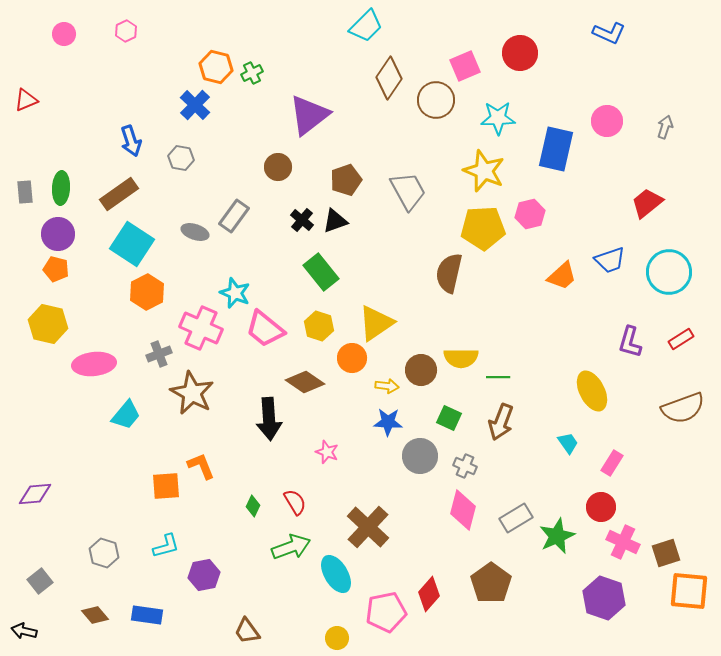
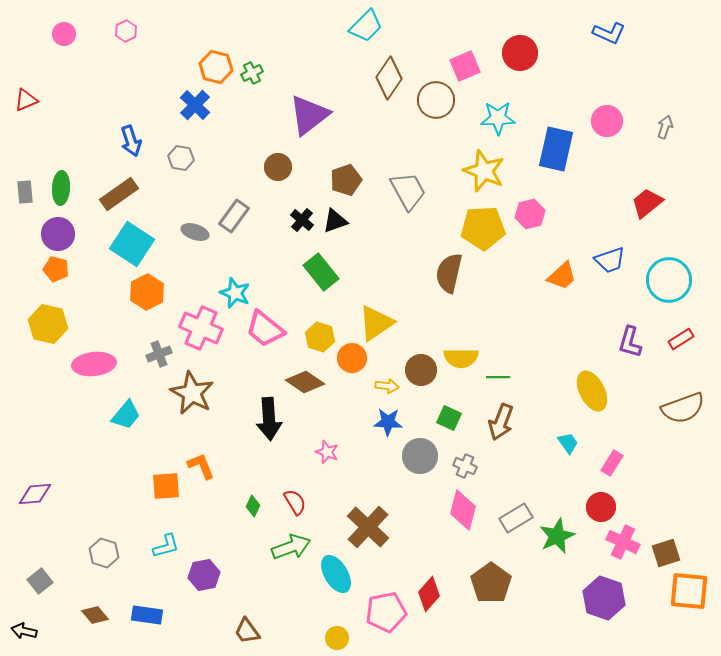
cyan circle at (669, 272): moved 8 px down
yellow hexagon at (319, 326): moved 1 px right, 11 px down
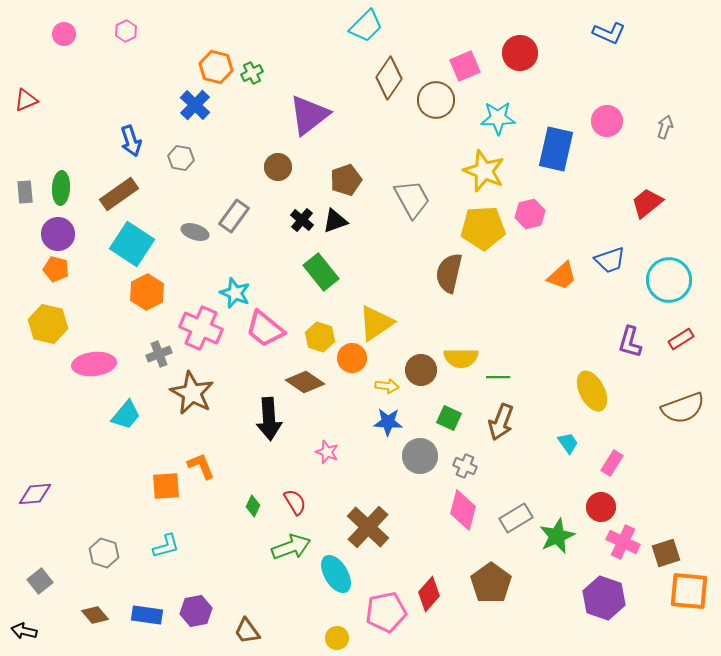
gray trapezoid at (408, 191): moved 4 px right, 8 px down
purple hexagon at (204, 575): moved 8 px left, 36 px down
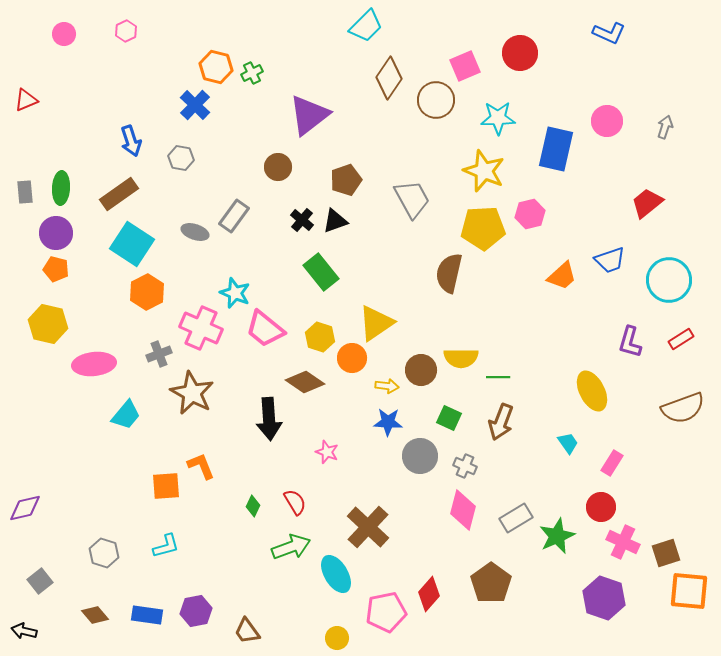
purple circle at (58, 234): moved 2 px left, 1 px up
purple diamond at (35, 494): moved 10 px left, 14 px down; rotated 8 degrees counterclockwise
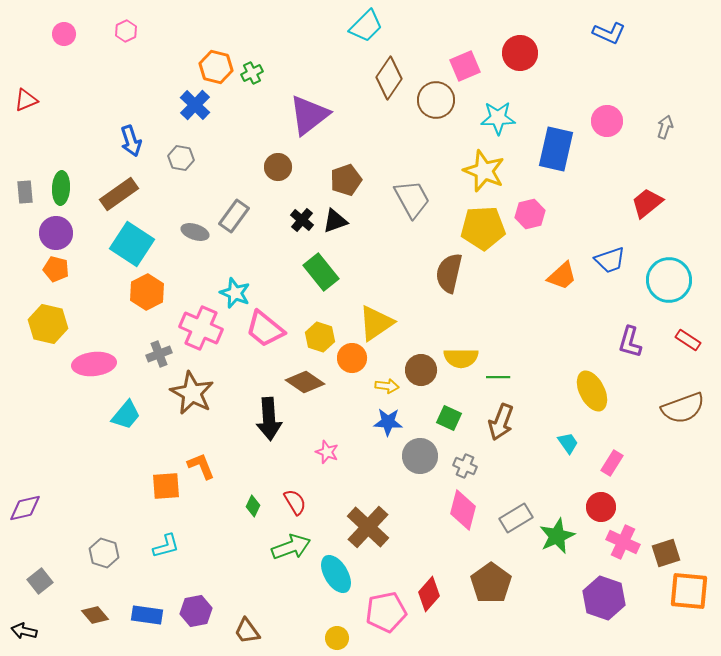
red rectangle at (681, 339): moved 7 px right, 1 px down; rotated 65 degrees clockwise
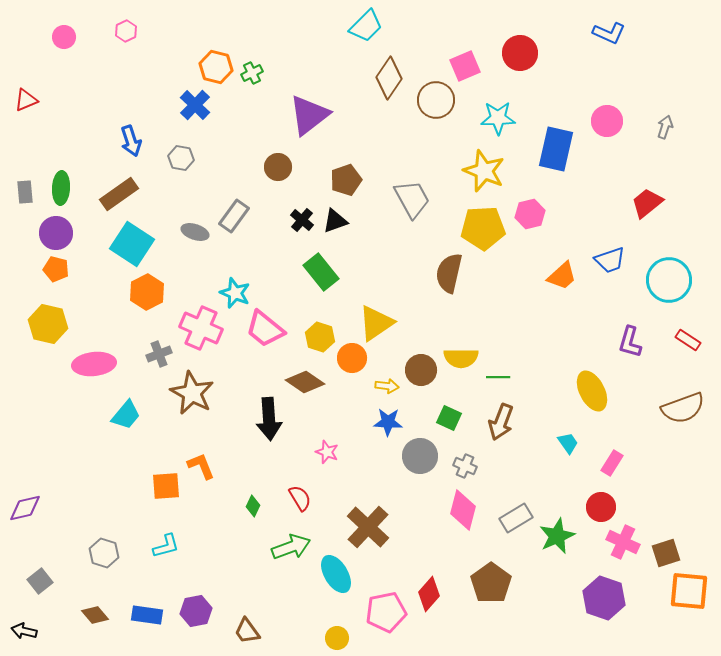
pink circle at (64, 34): moved 3 px down
red semicircle at (295, 502): moved 5 px right, 4 px up
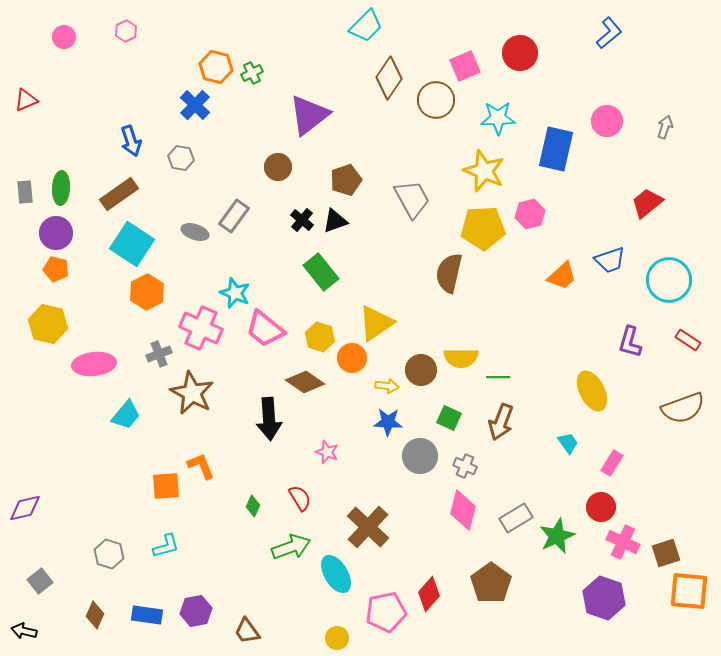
blue L-shape at (609, 33): rotated 64 degrees counterclockwise
gray hexagon at (104, 553): moved 5 px right, 1 px down
brown diamond at (95, 615): rotated 64 degrees clockwise
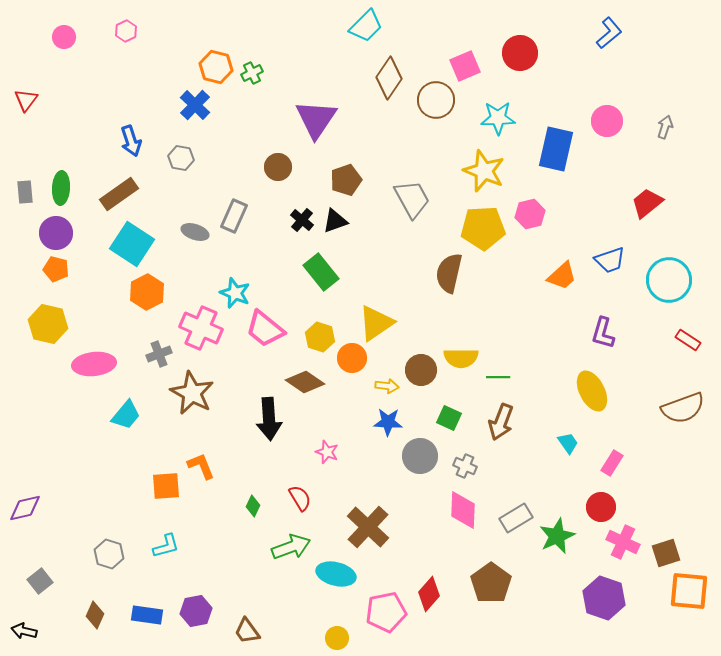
red triangle at (26, 100): rotated 30 degrees counterclockwise
purple triangle at (309, 115): moved 7 px right, 4 px down; rotated 18 degrees counterclockwise
gray rectangle at (234, 216): rotated 12 degrees counterclockwise
purple L-shape at (630, 342): moved 27 px left, 9 px up
pink diamond at (463, 510): rotated 12 degrees counterclockwise
cyan ellipse at (336, 574): rotated 45 degrees counterclockwise
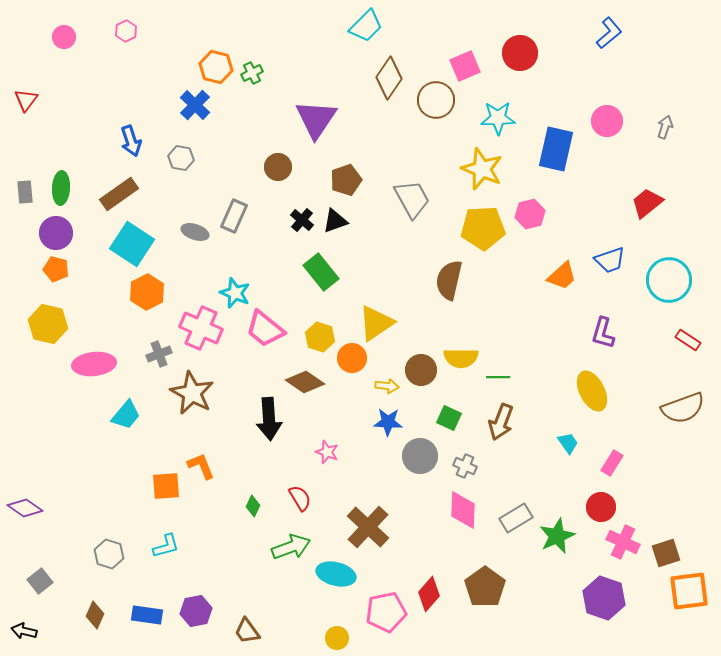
yellow star at (484, 171): moved 2 px left, 2 px up
brown semicircle at (449, 273): moved 7 px down
purple diamond at (25, 508): rotated 48 degrees clockwise
brown pentagon at (491, 583): moved 6 px left, 4 px down
orange square at (689, 591): rotated 12 degrees counterclockwise
